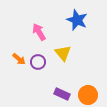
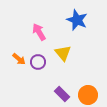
purple rectangle: rotated 21 degrees clockwise
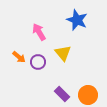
orange arrow: moved 2 px up
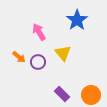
blue star: rotated 15 degrees clockwise
orange circle: moved 3 px right
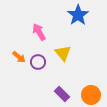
blue star: moved 1 px right, 5 px up
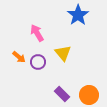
pink arrow: moved 2 px left, 1 px down
orange circle: moved 2 px left
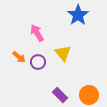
purple rectangle: moved 2 px left, 1 px down
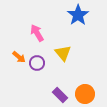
purple circle: moved 1 px left, 1 px down
orange circle: moved 4 px left, 1 px up
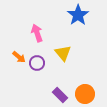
pink arrow: rotated 12 degrees clockwise
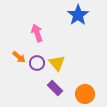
yellow triangle: moved 6 px left, 10 px down
purple rectangle: moved 5 px left, 7 px up
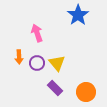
orange arrow: rotated 48 degrees clockwise
orange circle: moved 1 px right, 2 px up
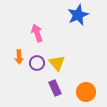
blue star: rotated 10 degrees clockwise
purple rectangle: rotated 21 degrees clockwise
